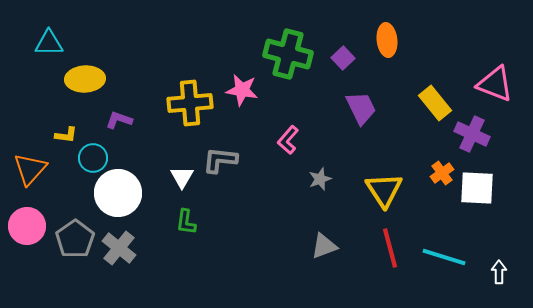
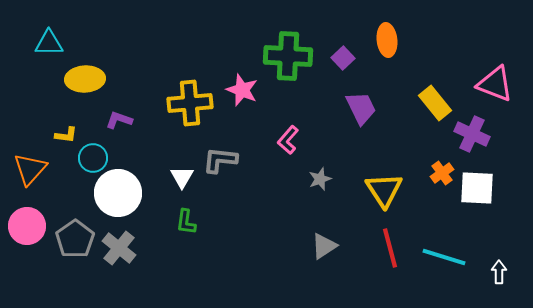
green cross: moved 2 px down; rotated 12 degrees counterclockwise
pink star: rotated 12 degrees clockwise
gray triangle: rotated 12 degrees counterclockwise
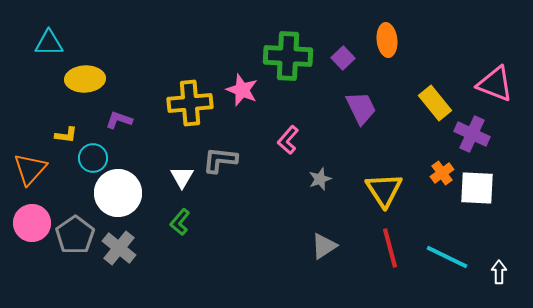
green L-shape: moved 6 px left; rotated 32 degrees clockwise
pink circle: moved 5 px right, 3 px up
gray pentagon: moved 4 px up
cyan line: moved 3 px right; rotated 9 degrees clockwise
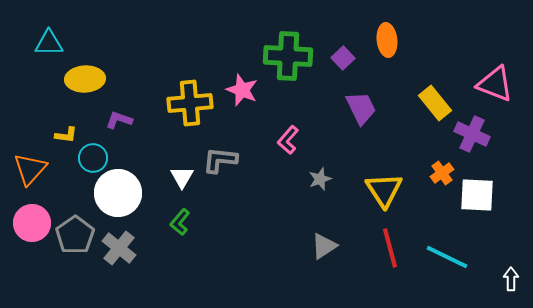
white square: moved 7 px down
white arrow: moved 12 px right, 7 px down
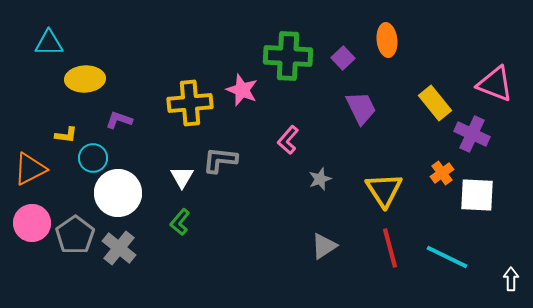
orange triangle: rotated 21 degrees clockwise
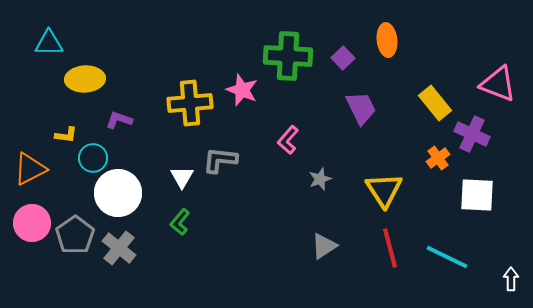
pink triangle: moved 3 px right
orange cross: moved 4 px left, 15 px up
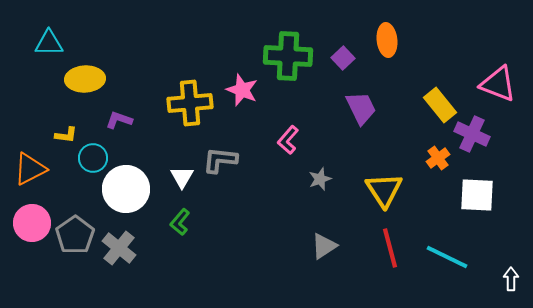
yellow rectangle: moved 5 px right, 2 px down
white circle: moved 8 px right, 4 px up
